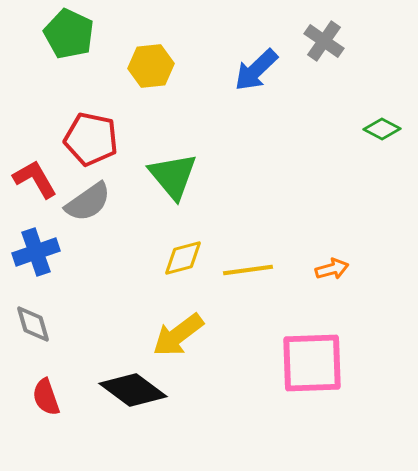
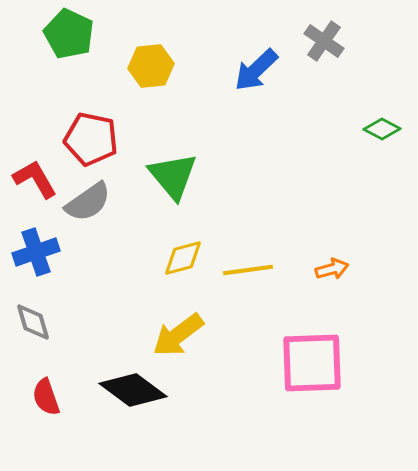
gray diamond: moved 2 px up
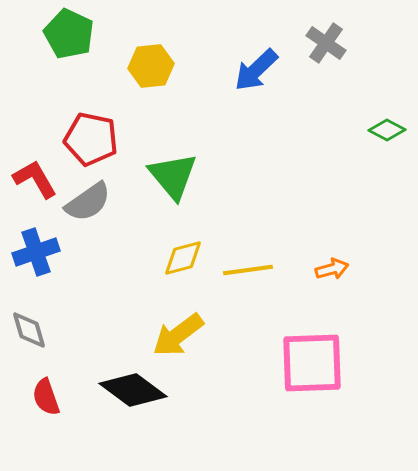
gray cross: moved 2 px right, 2 px down
green diamond: moved 5 px right, 1 px down
gray diamond: moved 4 px left, 8 px down
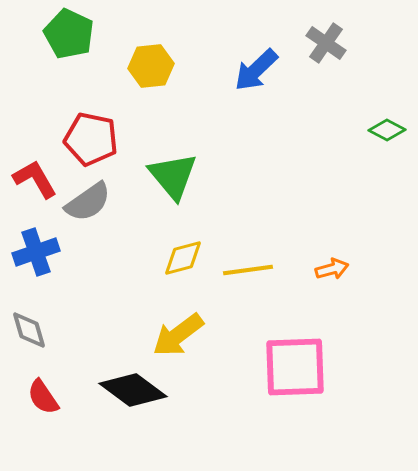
pink square: moved 17 px left, 4 px down
red semicircle: moved 3 px left; rotated 15 degrees counterclockwise
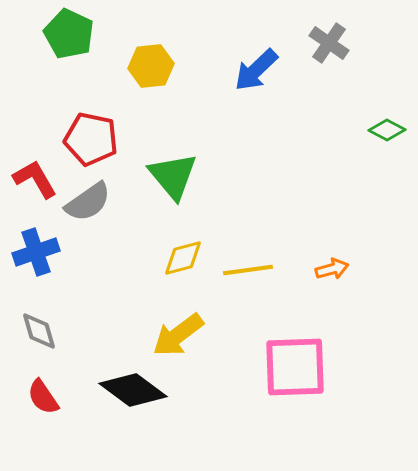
gray cross: moved 3 px right
gray diamond: moved 10 px right, 1 px down
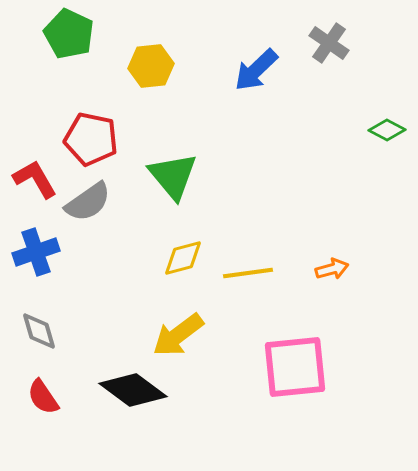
yellow line: moved 3 px down
pink square: rotated 4 degrees counterclockwise
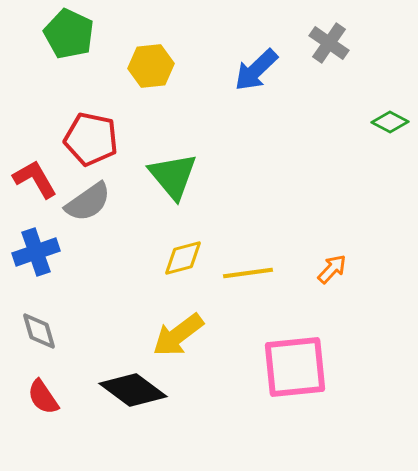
green diamond: moved 3 px right, 8 px up
orange arrow: rotated 32 degrees counterclockwise
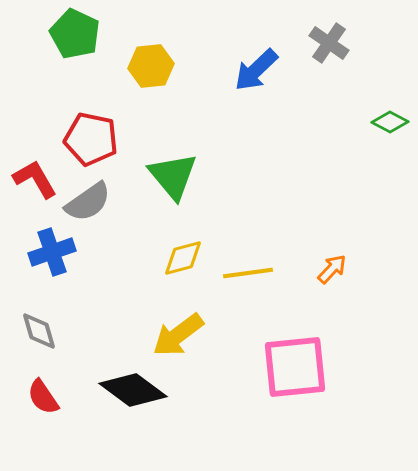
green pentagon: moved 6 px right
blue cross: moved 16 px right
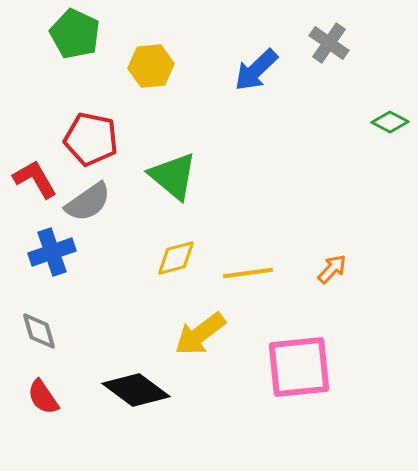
green triangle: rotated 10 degrees counterclockwise
yellow diamond: moved 7 px left
yellow arrow: moved 22 px right, 1 px up
pink square: moved 4 px right
black diamond: moved 3 px right
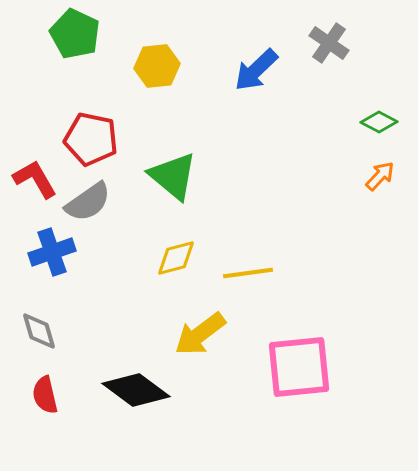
yellow hexagon: moved 6 px right
green diamond: moved 11 px left
orange arrow: moved 48 px right, 93 px up
red semicircle: moved 2 px right, 2 px up; rotated 21 degrees clockwise
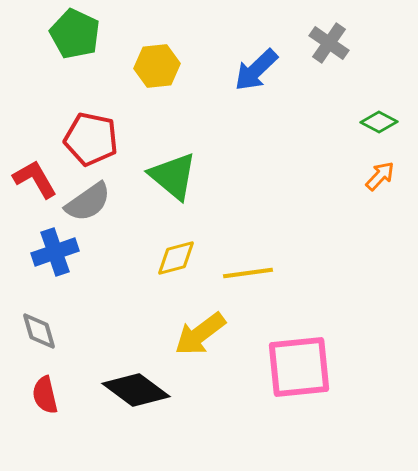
blue cross: moved 3 px right
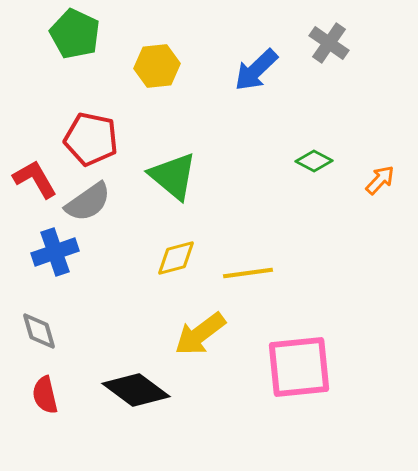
green diamond: moved 65 px left, 39 px down
orange arrow: moved 4 px down
